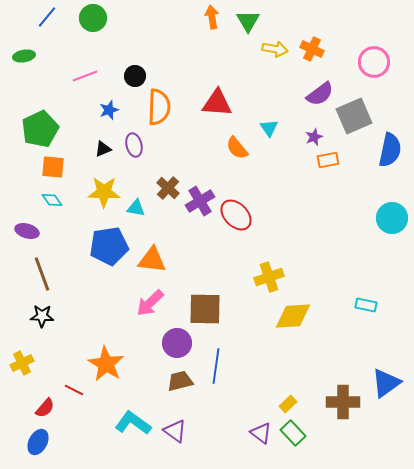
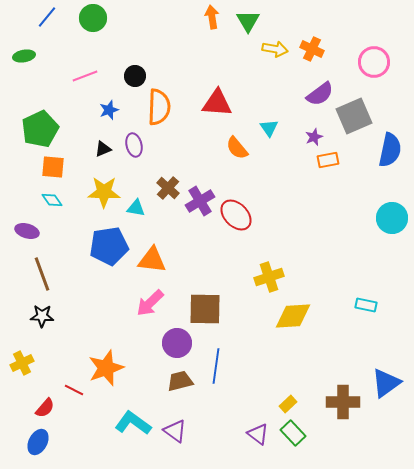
orange star at (106, 364): moved 4 px down; rotated 21 degrees clockwise
purple triangle at (261, 433): moved 3 px left, 1 px down
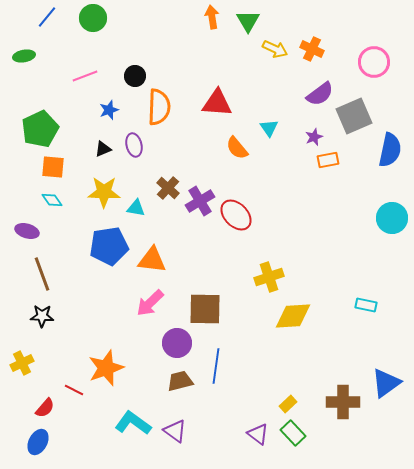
yellow arrow at (275, 49): rotated 15 degrees clockwise
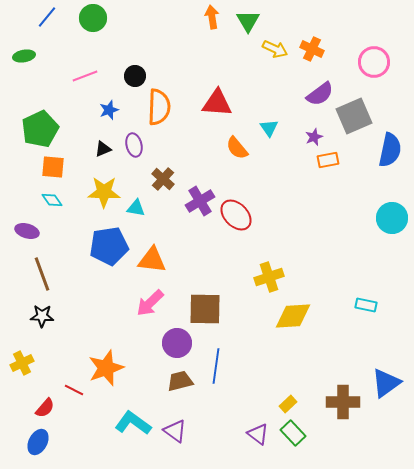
brown cross at (168, 188): moved 5 px left, 9 px up
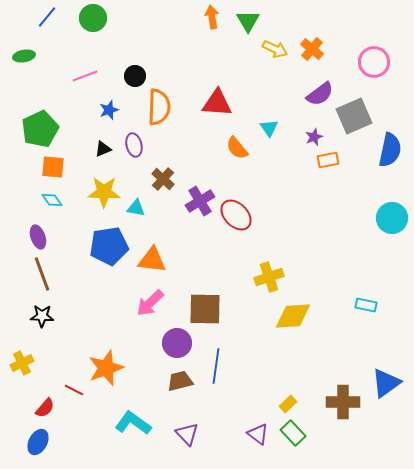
orange cross at (312, 49): rotated 15 degrees clockwise
purple ellipse at (27, 231): moved 11 px right, 6 px down; rotated 55 degrees clockwise
purple triangle at (175, 431): moved 12 px right, 3 px down; rotated 10 degrees clockwise
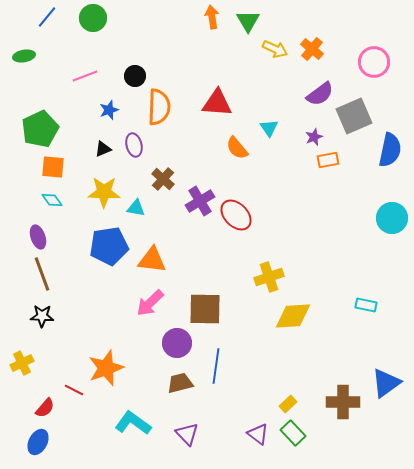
brown trapezoid at (180, 381): moved 2 px down
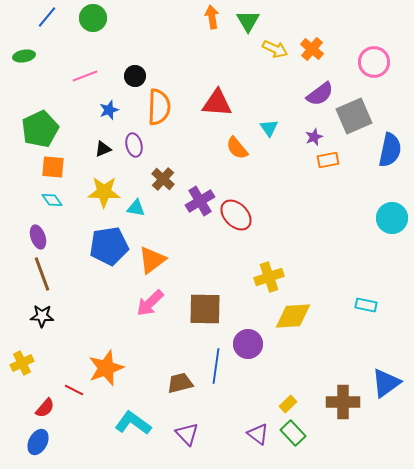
orange triangle at (152, 260): rotated 44 degrees counterclockwise
purple circle at (177, 343): moved 71 px right, 1 px down
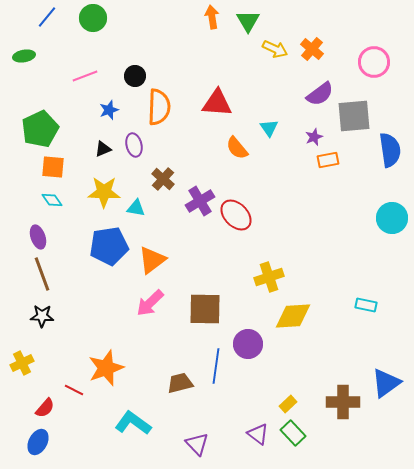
gray square at (354, 116): rotated 18 degrees clockwise
blue semicircle at (390, 150): rotated 20 degrees counterclockwise
purple triangle at (187, 434): moved 10 px right, 10 px down
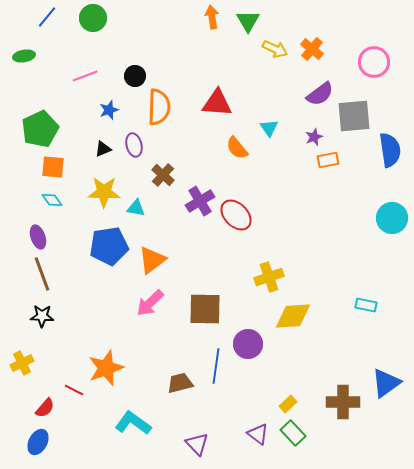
brown cross at (163, 179): moved 4 px up
